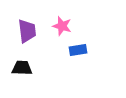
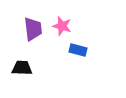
purple trapezoid: moved 6 px right, 2 px up
blue rectangle: rotated 24 degrees clockwise
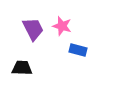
purple trapezoid: rotated 20 degrees counterclockwise
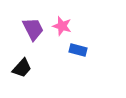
black trapezoid: rotated 130 degrees clockwise
